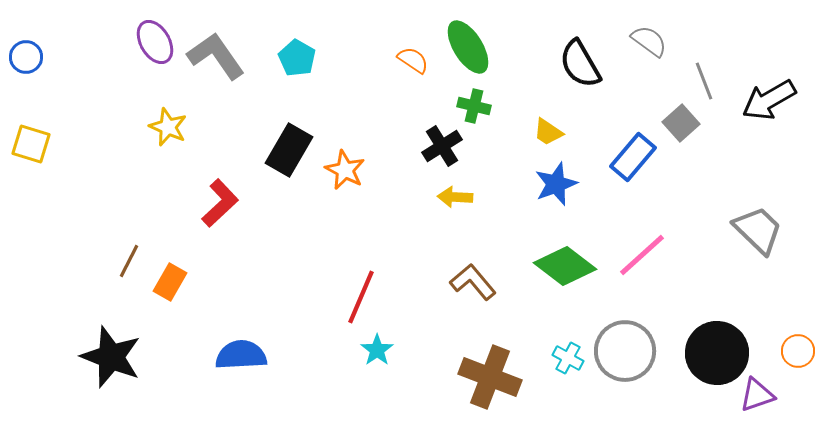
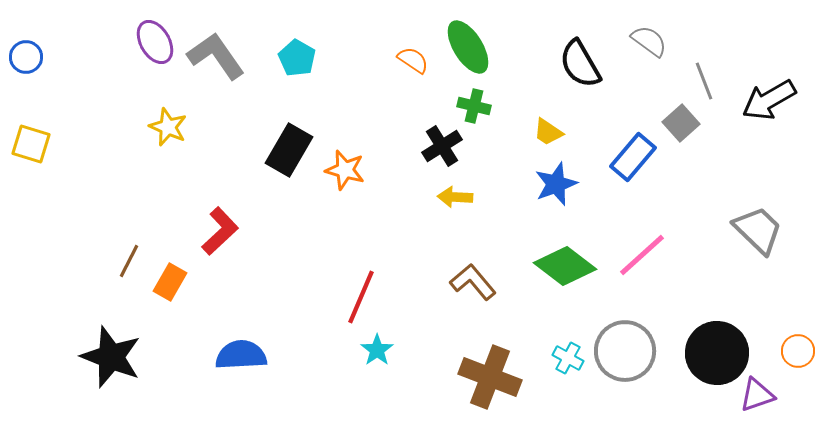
orange star: rotated 12 degrees counterclockwise
red L-shape: moved 28 px down
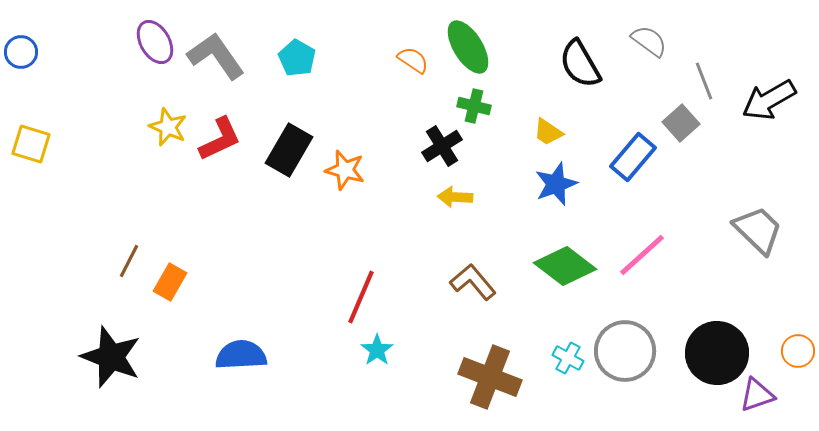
blue circle: moved 5 px left, 5 px up
red L-shape: moved 92 px up; rotated 18 degrees clockwise
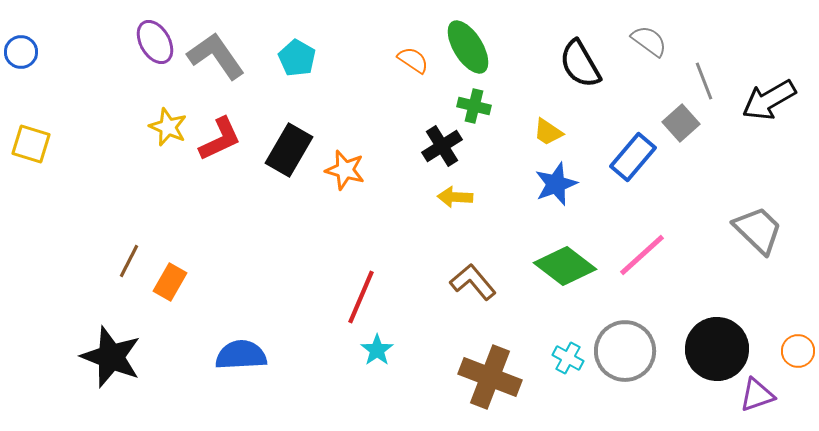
black circle: moved 4 px up
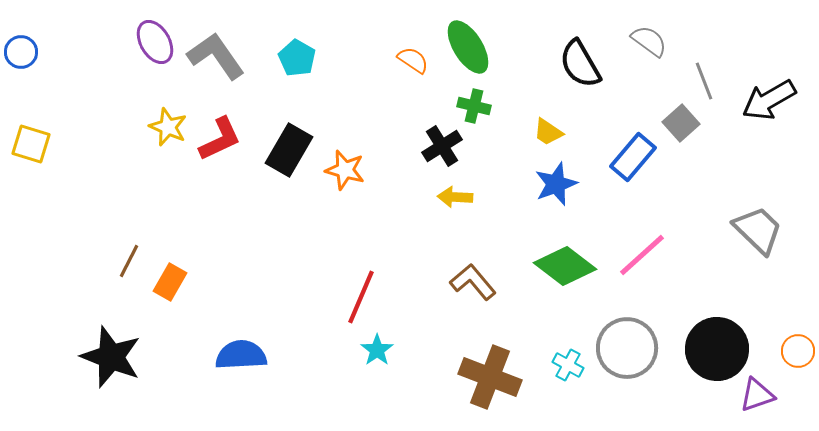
gray circle: moved 2 px right, 3 px up
cyan cross: moved 7 px down
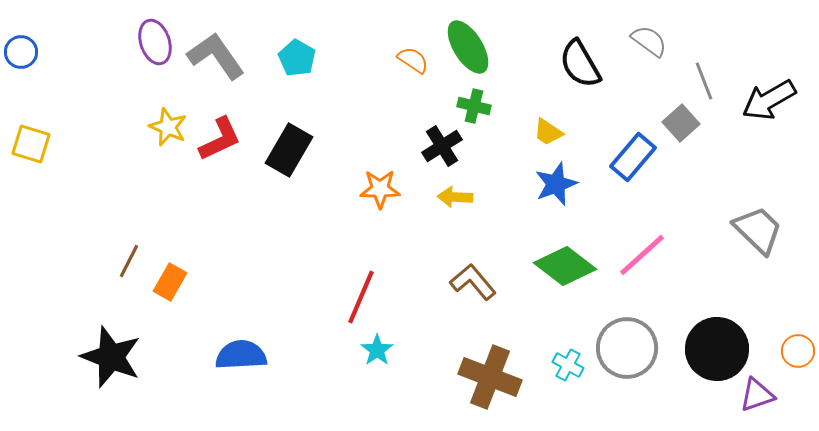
purple ellipse: rotated 12 degrees clockwise
orange star: moved 35 px right, 19 px down; rotated 15 degrees counterclockwise
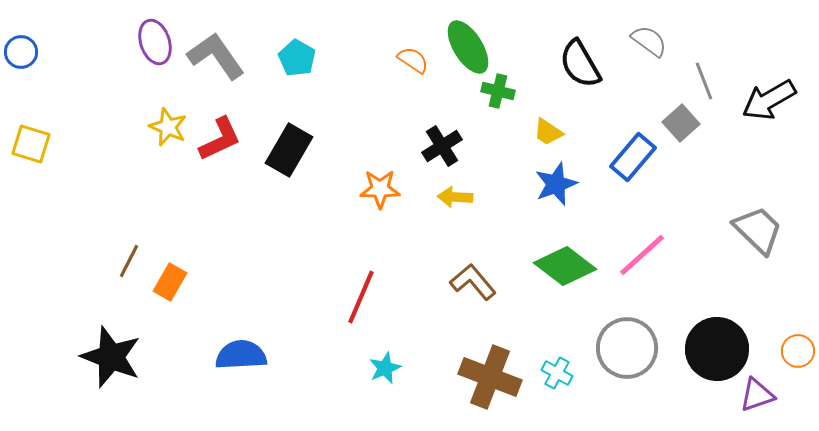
green cross: moved 24 px right, 15 px up
cyan star: moved 8 px right, 18 px down; rotated 12 degrees clockwise
cyan cross: moved 11 px left, 8 px down
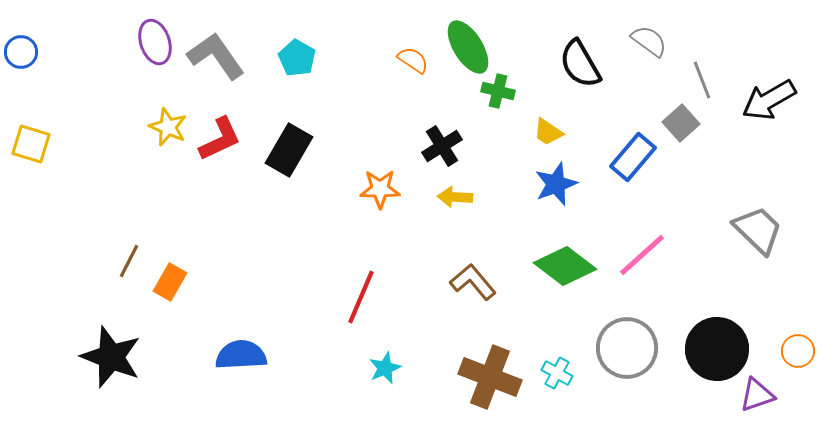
gray line: moved 2 px left, 1 px up
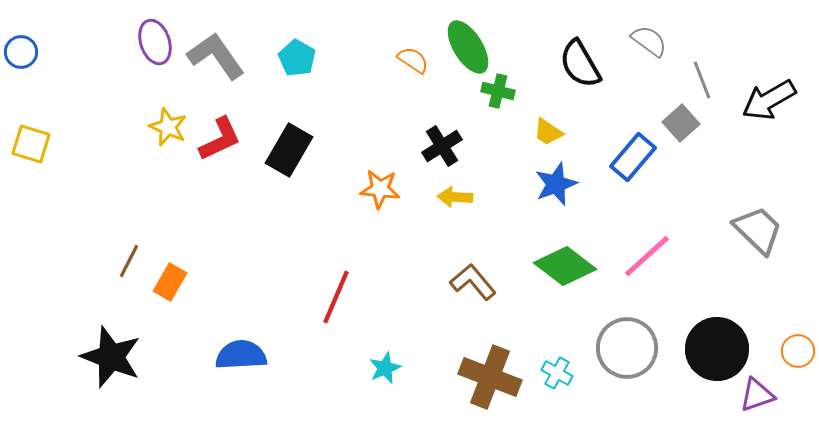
orange star: rotated 6 degrees clockwise
pink line: moved 5 px right, 1 px down
red line: moved 25 px left
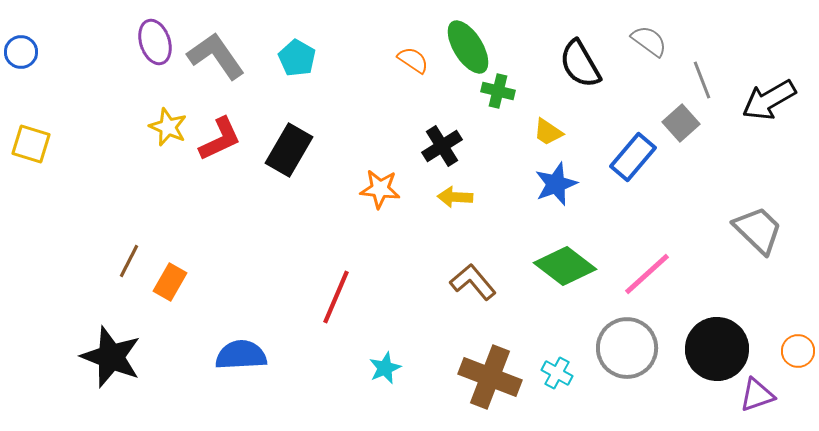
pink line: moved 18 px down
